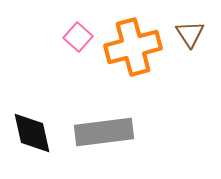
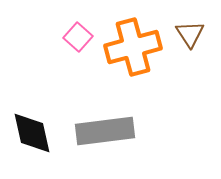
gray rectangle: moved 1 px right, 1 px up
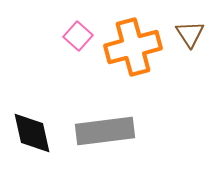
pink square: moved 1 px up
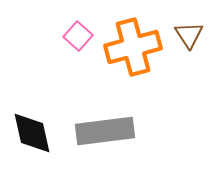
brown triangle: moved 1 px left, 1 px down
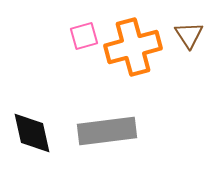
pink square: moved 6 px right; rotated 32 degrees clockwise
gray rectangle: moved 2 px right
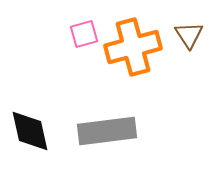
pink square: moved 2 px up
black diamond: moved 2 px left, 2 px up
